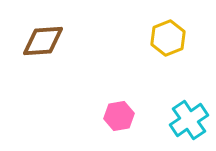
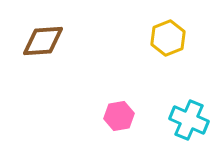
cyan cross: rotated 33 degrees counterclockwise
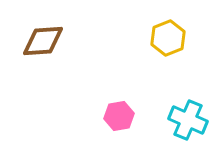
cyan cross: moved 1 px left
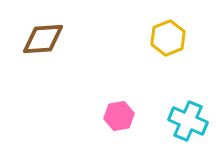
brown diamond: moved 2 px up
cyan cross: moved 1 px down
